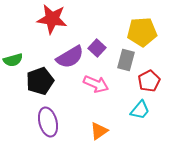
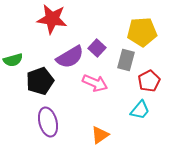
pink arrow: moved 1 px left, 1 px up
orange triangle: moved 1 px right, 4 px down
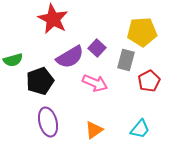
red star: moved 1 px right; rotated 20 degrees clockwise
cyan trapezoid: moved 19 px down
orange triangle: moved 6 px left, 5 px up
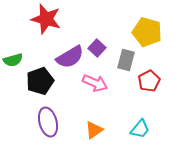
red star: moved 7 px left; rotated 12 degrees counterclockwise
yellow pentagon: moved 5 px right; rotated 20 degrees clockwise
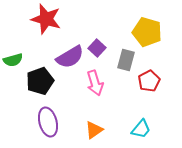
pink arrow: rotated 50 degrees clockwise
cyan trapezoid: moved 1 px right
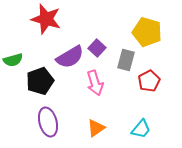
orange triangle: moved 2 px right, 2 px up
